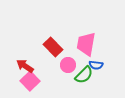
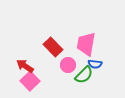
blue semicircle: moved 1 px left, 1 px up
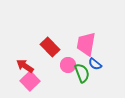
red rectangle: moved 3 px left
blue semicircle: rotated 32 degrees clockwise
green semicircle: moved 2 px left, 2 px up; rotated 66 degrees counterclockwise
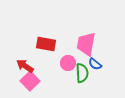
red rectangle: moved 4 px left, 3 px up; rotated 36 degrees counterclockwise
pink circle: moved 2 px up
green semicircle: rotated 18 degrees clockwise
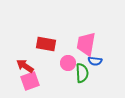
blue semicircle: moved 3 px up; rotated 32 degrees counterclockwise
pink square: rotated 24 degrees clockwise
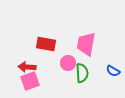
blue semicircle: moved 18 px right, 10 px down; rotated 24 degrees clockwise
red arrow: moved 2 px right, 1 px down; rotated 30 degrees counterclockwise
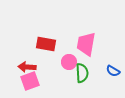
pink circle: moved 1 px right, 1 px up
